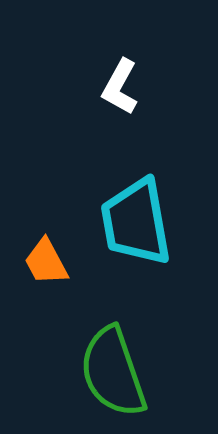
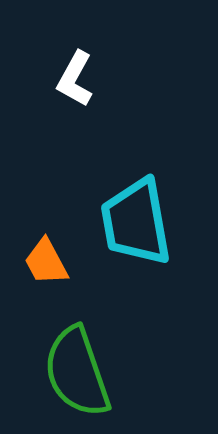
white L-shape: moved 45 px left, 8 px up
green semicircle: moved 36 px left
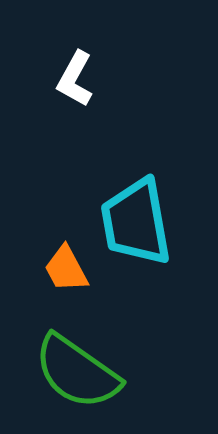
orange trapezoid: moved 20 px right, 7 px down
green semicircle: rotated 36 degrees counterclockwise
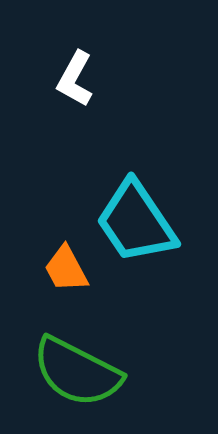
cyan trapezoid: rotated 24 degrees counterclockwise
green semicircle: rotated 8 degrees counterclockwise
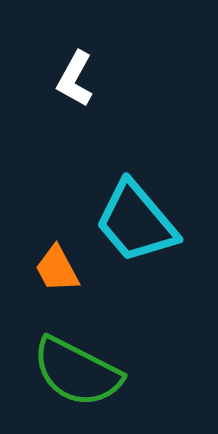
cyan trapezoid: rotated 6 degrees counterclockwise
orange trapezoid: moved 9 px left
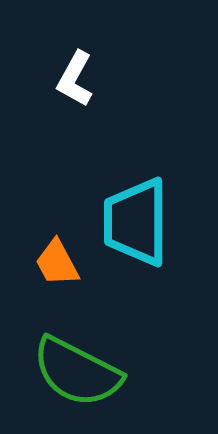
cyan trapezoid: rotated 40 degrees clockwise
orange trapezoid: moved 6 px up
